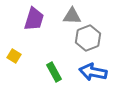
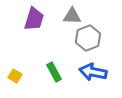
yellow square: moved 1 px right, 20 px down
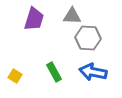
gray hexagon: rotated 25 degrees clockwise
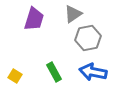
gray triangle: moved 1 px right, 2 px up; rotated 36 degrees counterclockwise
gray hexagon: rotated 15 degrees counterclockwise
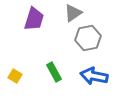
gray triangle: moved 1 px up
blue arrow: moved 1 px right, 4 px down
